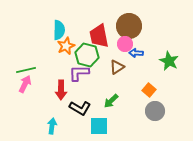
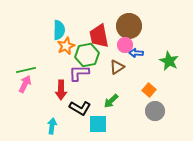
pink circle: moved 1 px down
green hexagon: rotated 25 degrees counterclockwise
cyan square: moved 1 px left, 2 px up
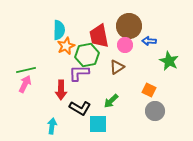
blue arrow: moved 13 px right, 12 px up
orange square: rotated 16 degrees counterclockwise
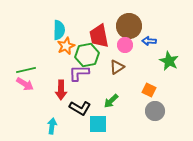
pink arrow: rotated 96 degrees clockwise
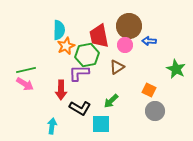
green star: moved 7 px right, 8 px down
cyan square: moved 3 px right
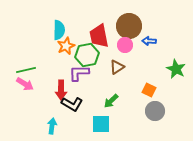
black L-shape: moved 8 px left, 4 px up
